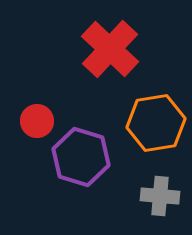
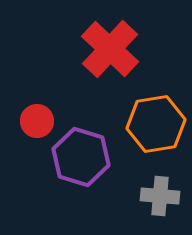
orange hexagon: moved 1 px down
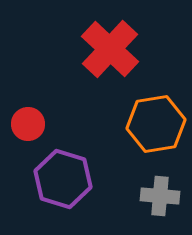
red circle: moved 9 px left, 3 px down
purple hexagon: moved 18 px left, 22 px down
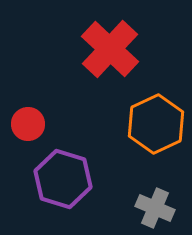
orange hexagon: rotated 16 degrees counterclockwise
gray cross: moved 5 px left, 12 px down; rotated 18 degrees clockwise
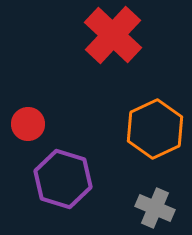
red cross: moved 3 px right, 14 px up
orange hexagon: moved 1 px left, 5 px down
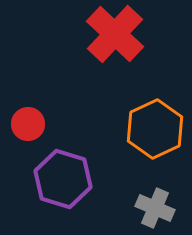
red cross: moved 2 px right, 1 px up
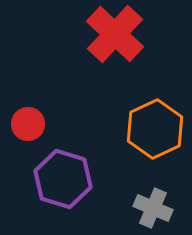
gray cross: moved 2 px left
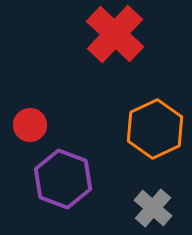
red circle: moved 2 px right, 1 px down
purple hexagon: rotated 4 degrees clockwise
gray cross: rotated 18 degrees clockwise
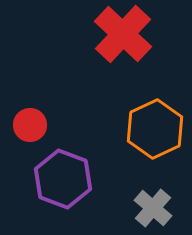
red cross: moved 8 px right
